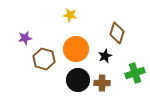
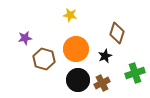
brown cross: rotated 28 degrees counterclockwise
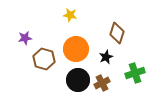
black star: moved 1 px right, 1 px down
